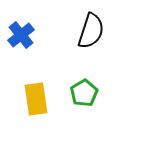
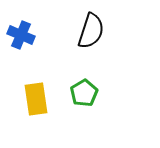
blue cross: rotated 28 degrees counterclockwise
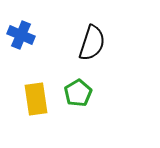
black semicircle: moved 1 px right, 12 px down
green pentagon: moved 6 px left
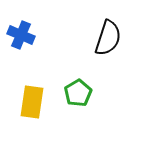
black semicircle: moved 16 px right, 5 px up
yellow rectangle: moved 4 px left, 3 px down; rotated 16 degrees clockwise
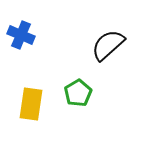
black semicircle: moved 7 px down; rotated 150 degrees counterclockwise
yellow rectangle: moved 1 px left, 2 px down
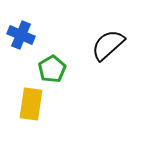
green pentagon: moved 26 px left, 24 px up
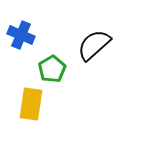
black semicircle: moved 14 px left
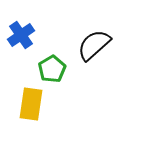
blue cross: rotated 32 degrees clockwise
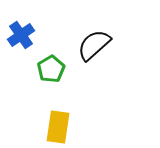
green pentagon: moved 1 px left
yellow rectangle: moved 27 px right, 23 px down
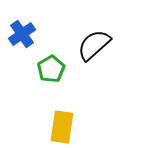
blue cross: moved 1 px right, 1 px up
yellow rectangle: moved 4 px right
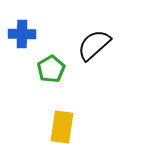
blue cross: rotated 36 degrees clockwise
